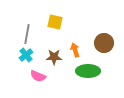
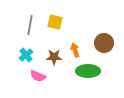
gray line: moved 3 px right, 9 px up
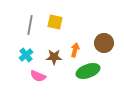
orange arrow: rotated 32 degrees clockwise
green ellipse: rotated 20 degrees counterclockwise
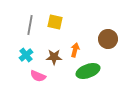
brown circle: moved 4 px right, 4 px up
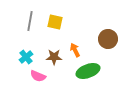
gray line: moved 4 px up
orange arrow: rotated 40 degrees counterclockwise
cyan cross: moved 2 px down
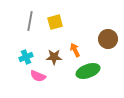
yellow square: rotated 28 degrees counterclockwise
cyan cross: rotated 16 degrees clockwise
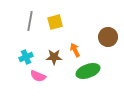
brown circle: moved 2 px up
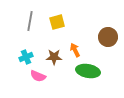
yellow square: moved 2 px right
green ellipse: rotated 30 degrees clockwise
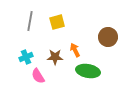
brown star: moved 1 px right
pink semicircle: rotated 35 degrees clockwise
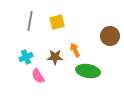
brown circle: moved 2 px right, 1 px up
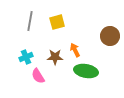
green ellipse: moved 2 px left
